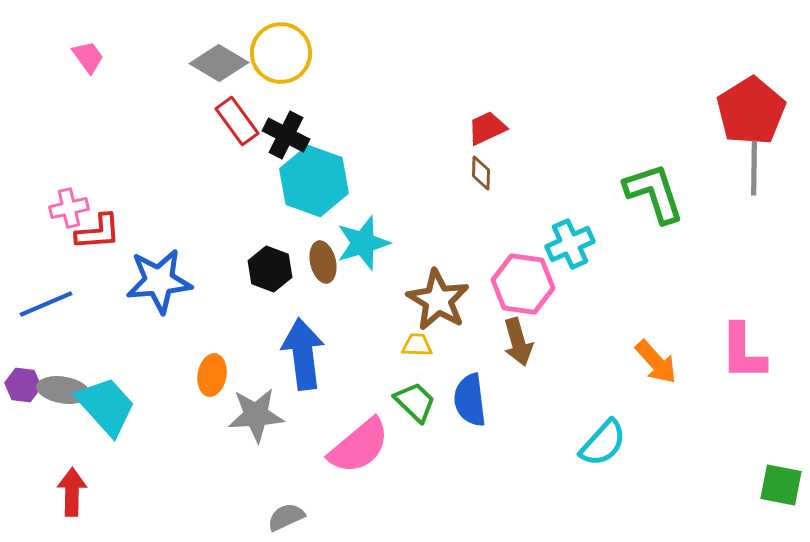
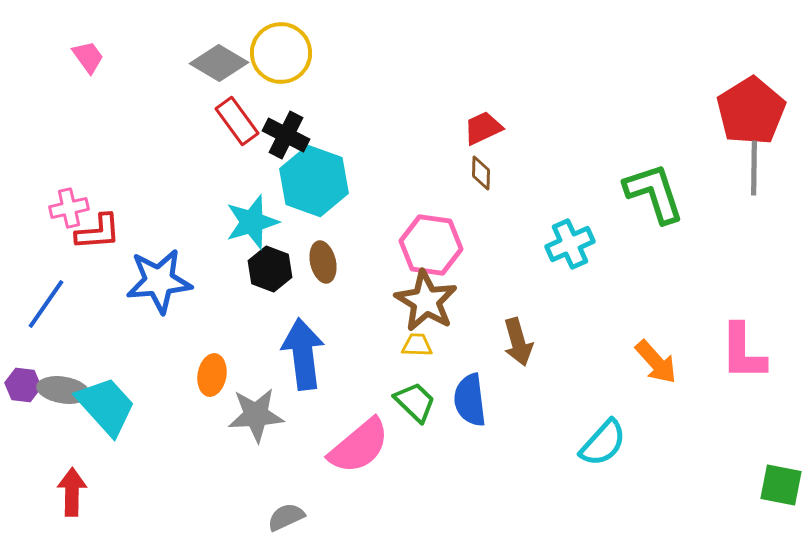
red trapezoid: moved 4 px left
cyan star: moved 111 px left, 21 px up
pink hexagon: moved 92 px left, 39 px up
brown star: moved 12 px left, 1 px down
blue line: rotated 32 degrees counterclockwise
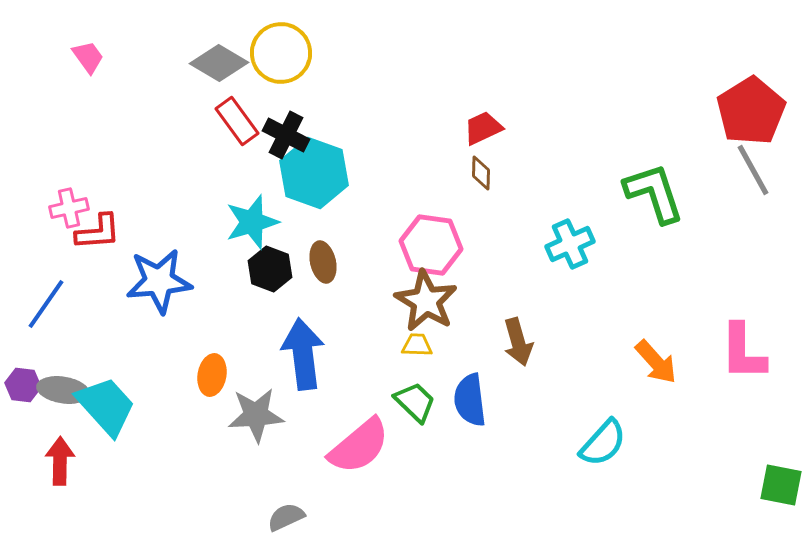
gray line: moved 1 px left, 2 px down; rotated 30 degrees counterclockwise
cyan hexagon: moved 8 px up
red arrow: moved 12 px left, 31 px up
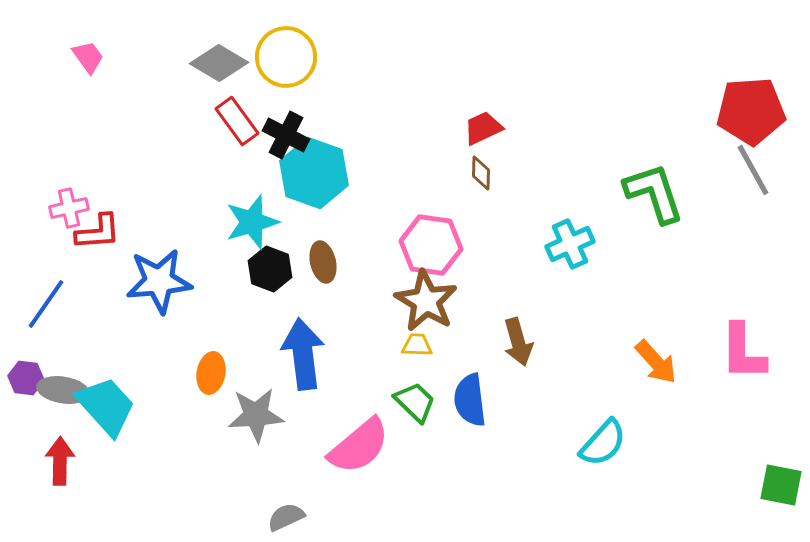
yellow circle: moved 5 px right, 4 px down
red pentagon: rotated 28 degrees clockwise
orange ellipse: moved 1 px left, 2 px up
purple hexagon: moved 3 px right, 7 px up
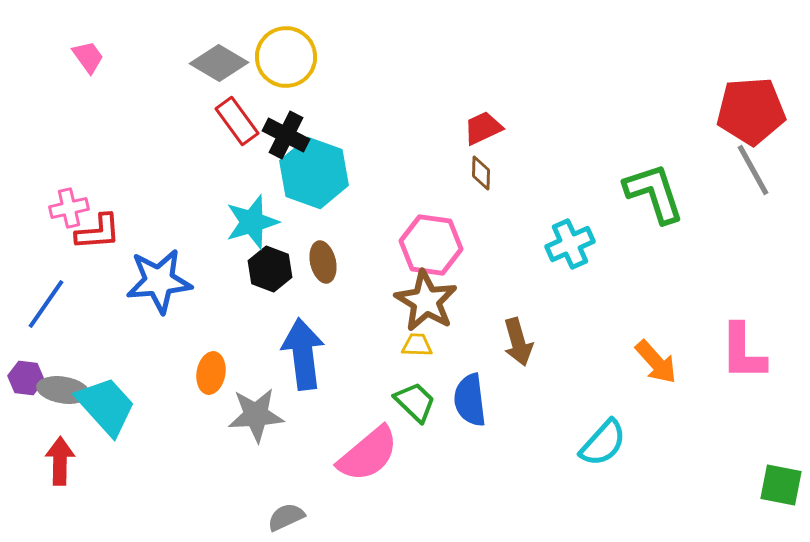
pink semicircle: moved 9 px right, 8 px down
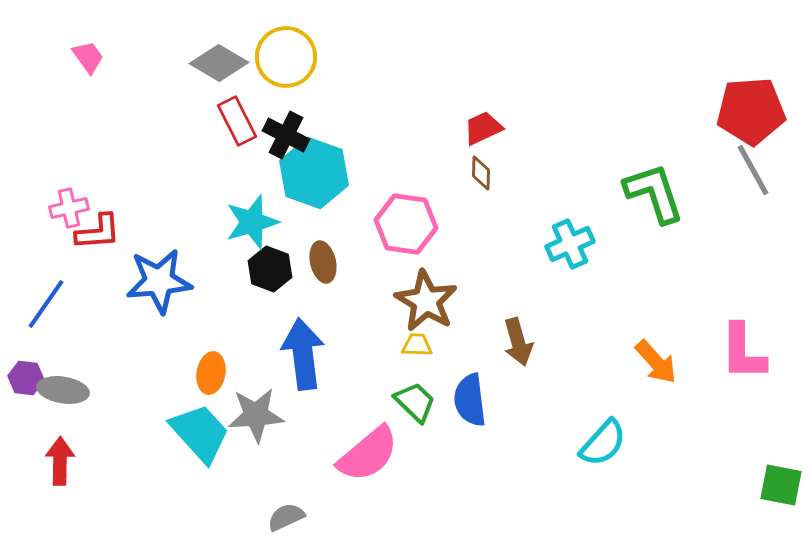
red rectangle: rotated 9 degrees clockwise
pink hexagon: moved 25 px left, 21 px up
cyan trapezoid: moved 94 px right, 27 px down
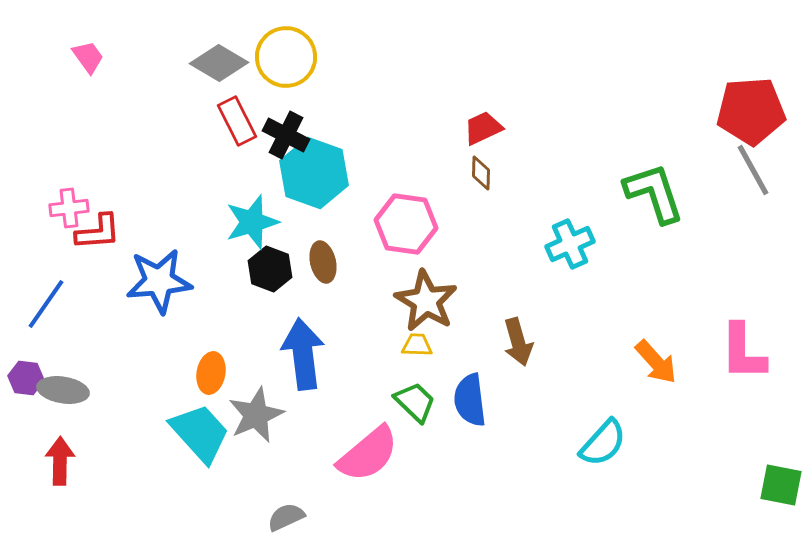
pink cross: rotated 6 degrees clockwise
gray star: rotated 20 degrees counterclockwise
